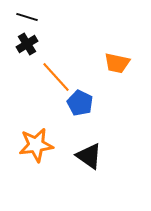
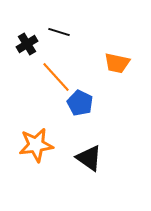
black line: moved 32 px right, 15 px down
black triangle: moved 2 px down
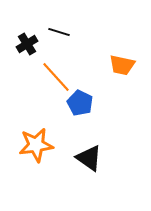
orange trapezoid: moved 5 px right, 2 px down
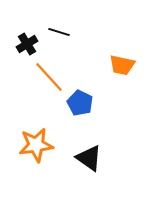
orange line: moved 7 px left
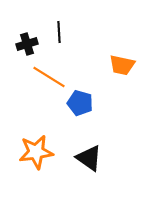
black line: rotated 70 degrees clockwise
black cross: rotated 15 degrees clockwise
orange line: rotated 16 degrees counterclockwise
blue pentagon: rotated 10 degrees counterclockwise
orange star: moved 7 px down
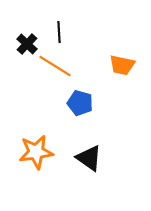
black cross: rotated 30 degrees counterclockwise
orange line: moved 6 px right, 11 px up
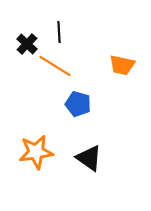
blue pentagon: moved 2 px left, 1 px down
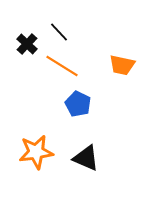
black line: rotated 40 degrees counterclockwise
orange line: moved 7 px right
blue pentagon: rotated 10 degrees clockwise
black triangle: moved 3 px left; rotated 12 degrees counterclockwise
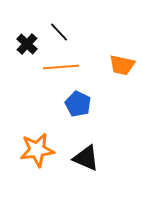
orange line: moved 1 px left, 1 px down; rotated 36 degrees counterclockwise
orange star: moved 1 px right, 2 px up
